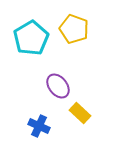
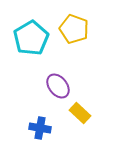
blue cross: moved 1 px right, 2 px down; rotated 15 degrees counterclockwise
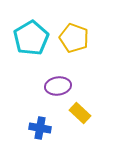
yellow pentagon: moved 9 px down
purple ellipse: rotated 60 degrees counterclockwise
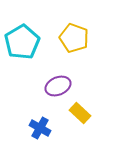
cyan pentagon: moved 9 px left, 4 px down
purple ellipse: rotated 15 degrees counterclockwise
blue cross: rotated 20 degrees clockwise
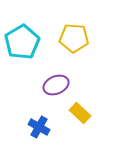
yellow pentagon: rotated 16 degrees counterclockwise
purple ellipse: moved 2 px left, 1 px up
blue cross: moved 1 px left, 1 px up
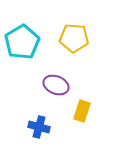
purple ellipse: rotated 45 degrees clockwise
yellow rectangle: moved 2 px right, 2 px up; rotated 65 degrees clockwise
blue cross: rotated 15 degrees counterclockwise
